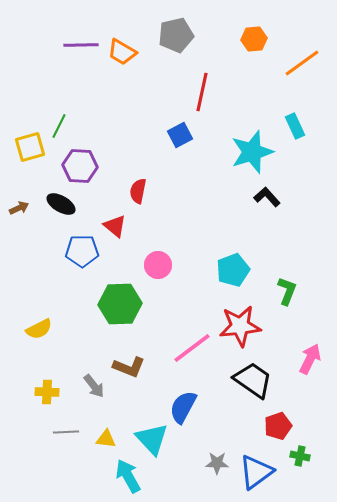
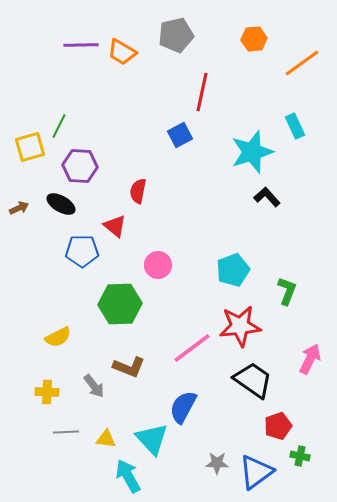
yellow semicircle: moved 19 px right, 8 px down
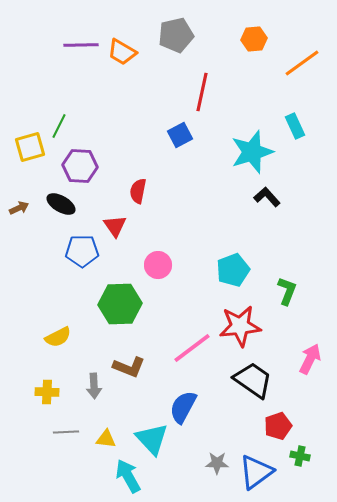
red triangle: rotated 15 degrees clockwise
gray arrow: rotated 35 degrees clockwise
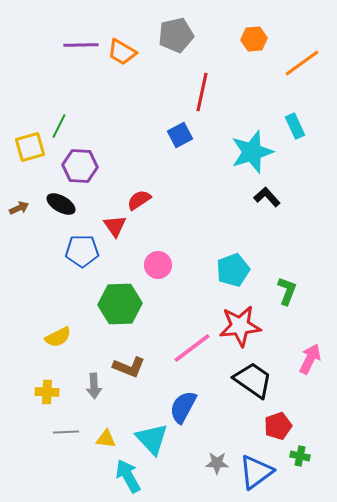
red semicircle: moved 1 px right, 9 px down; rotated 45 degrees clockwise
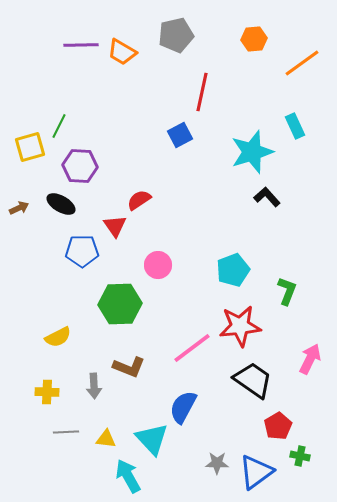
red pentagon: rotated 12 degrees counterclockwise
